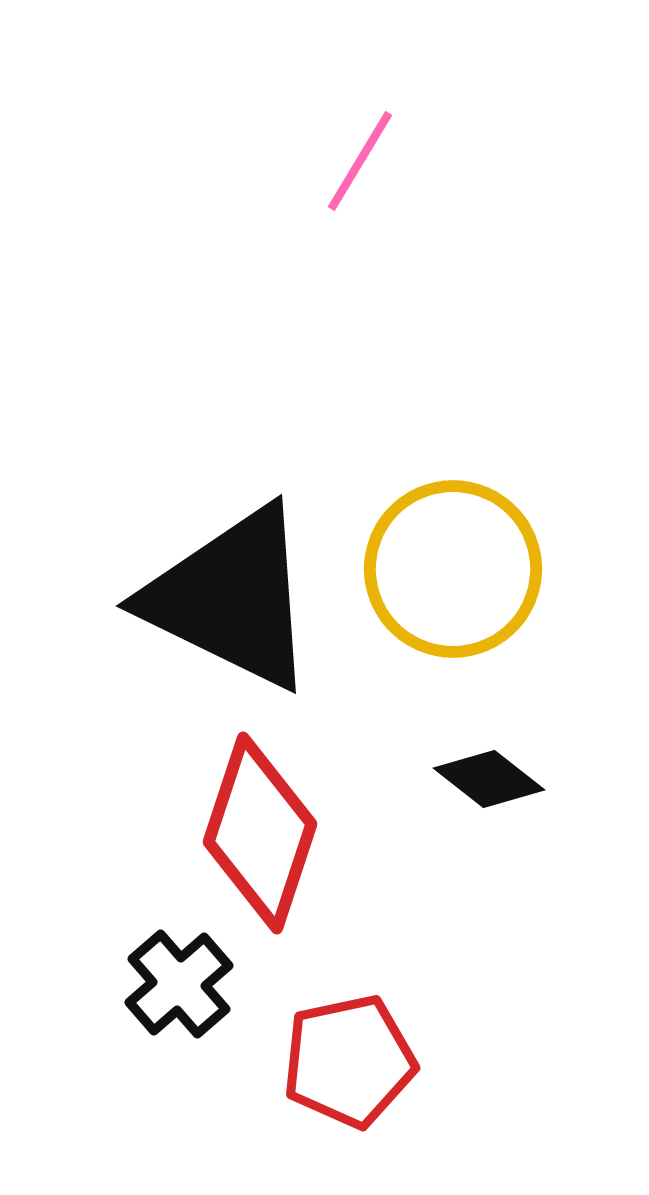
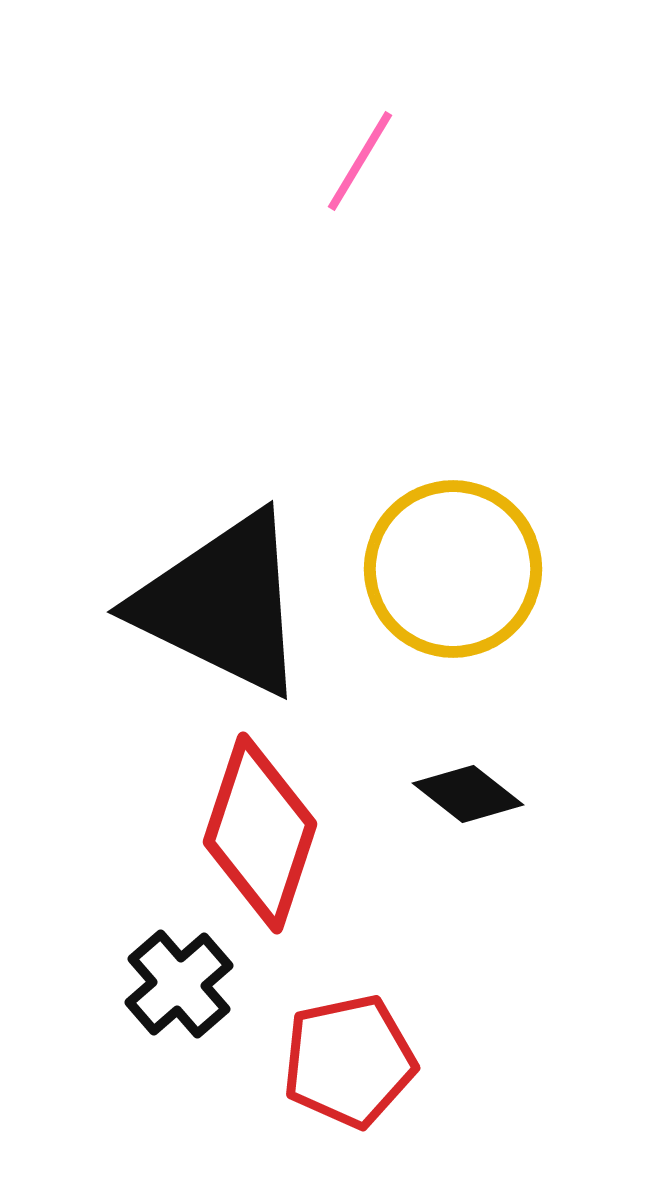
black triangle: moved 9 px left, 6 px down
black diamond: moved 21 px left, 15 px down
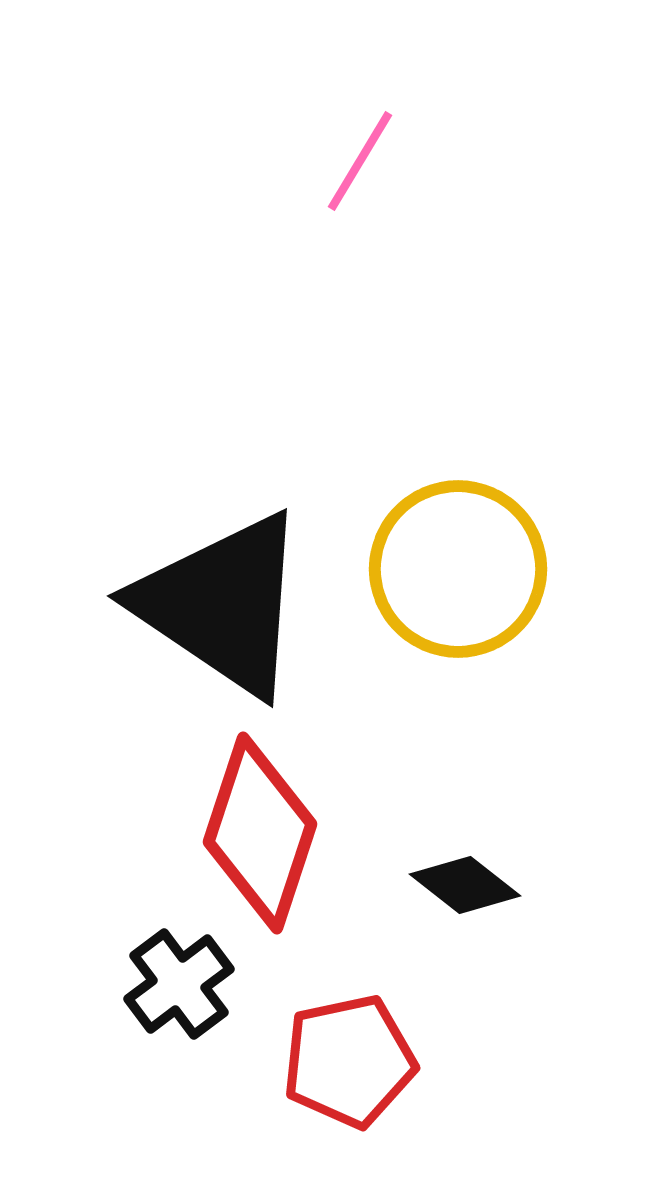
yellow circle: moved 5 px right
black triangle: rotated 8 degrees clockwise
black diamond: moved 3 px left, 91 px down
black cross: rotated 4 degrees clockwise
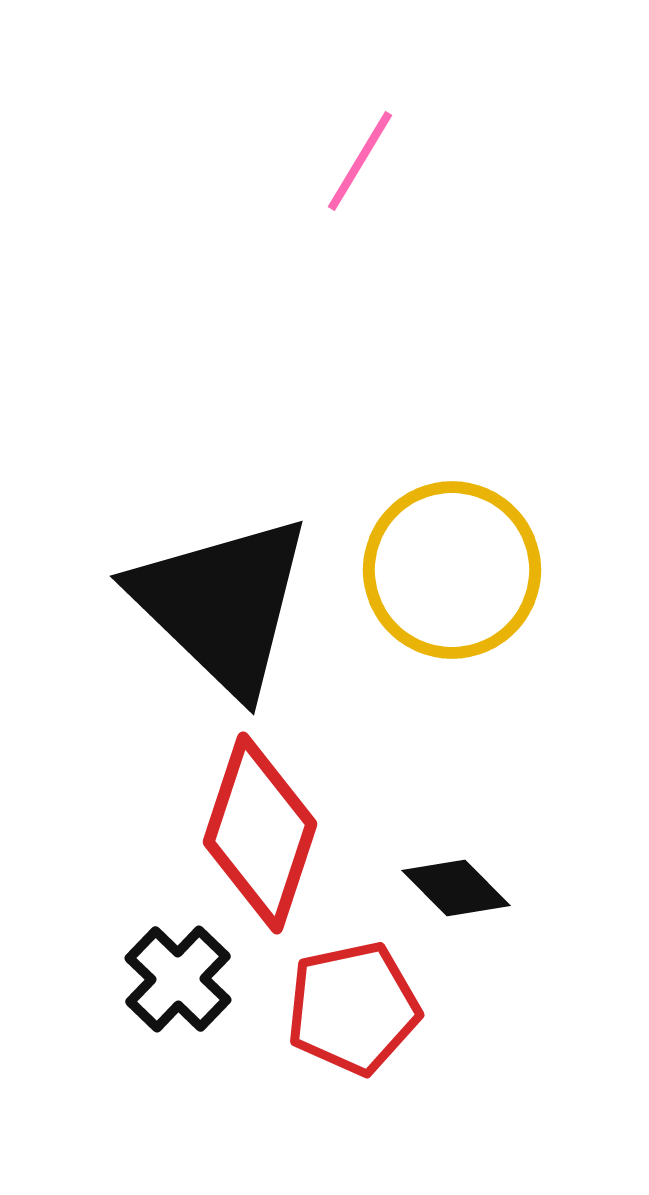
yellow circle: moved 6 px left, 1 px down
black triangle: rotated 10 degrees clockwise
black diamond: moved 9 px left, 3 px down; rotated 7 degrees clockwise
black cross: moved 1 px left, 5 px up; rotated 9 degrees counterclockwise
red pentagon: moved 4 px right, 53 px up
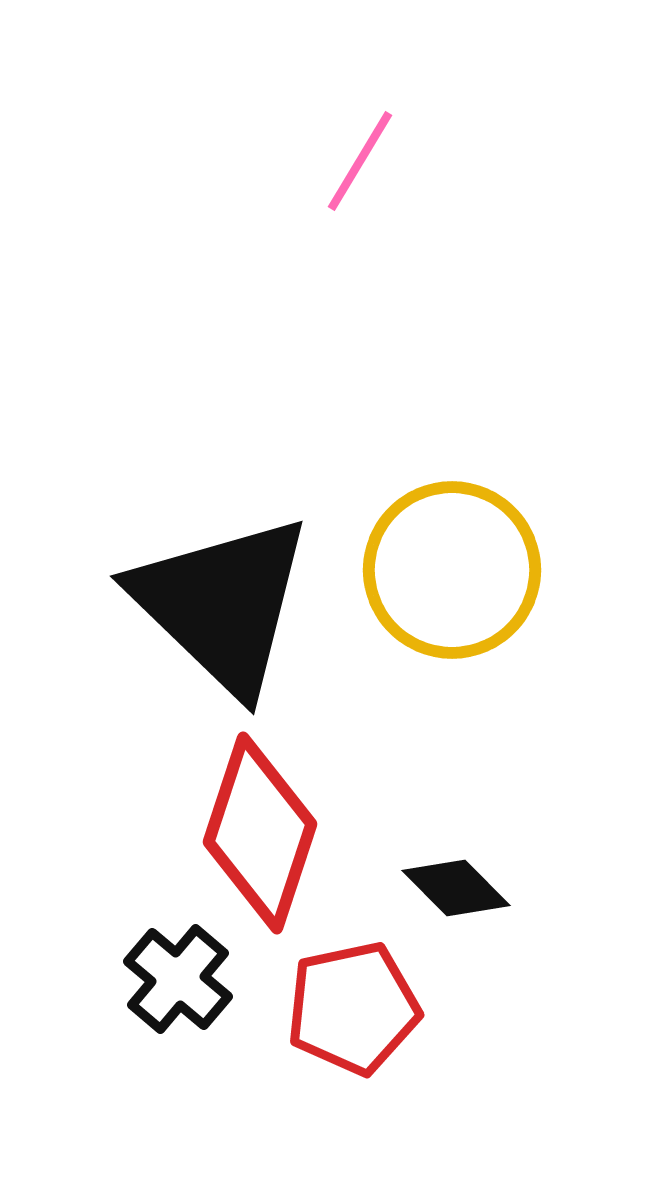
black cross: rotated 4 degrees counterclockwise
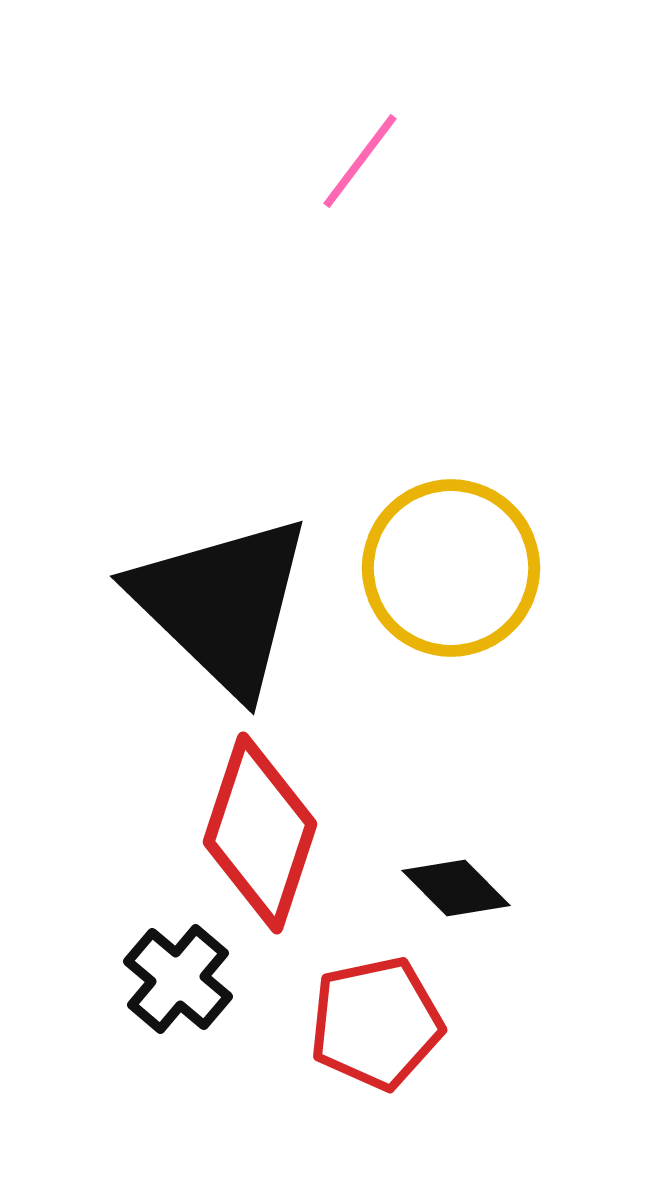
pink line: rotated 6 degrees clockwise
yellow circle: moved 1 px left, 2 px up
red pentagon: moved 23 px right, 15 px down
